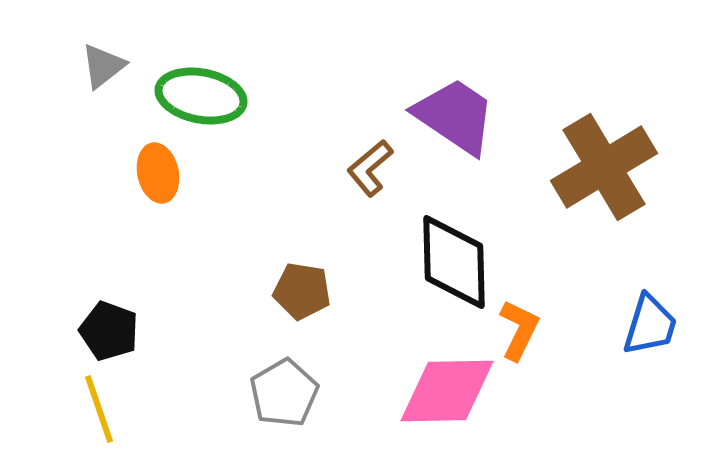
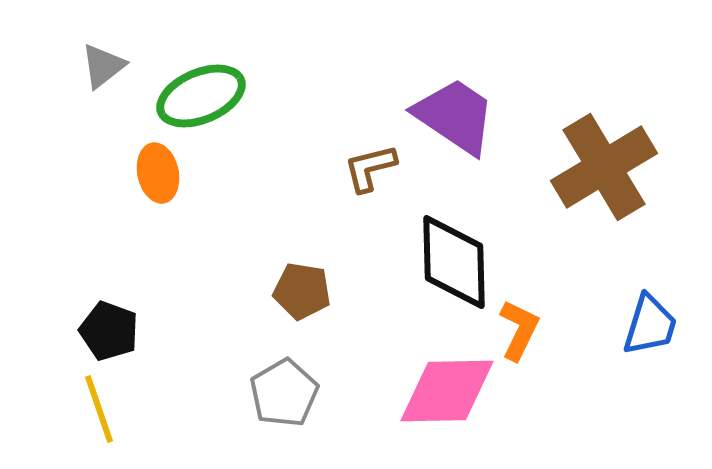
green ellipse: rotated 34 degrees counterclockwise
brown L-shape: rotated 26 degrees clockwise
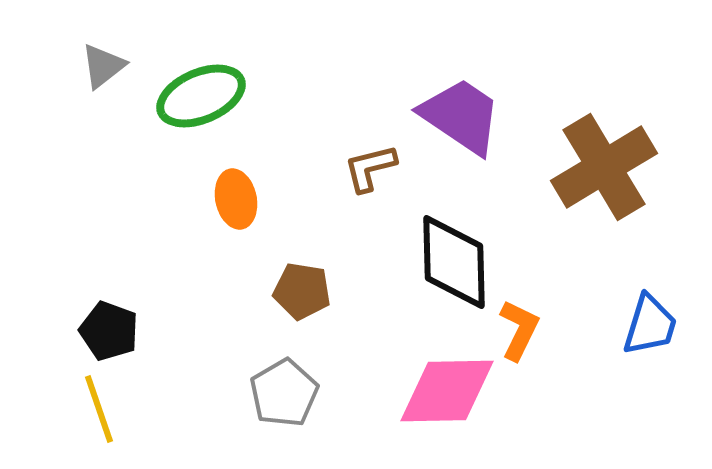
purple trapezoid: moved 6 px right
orange ellipse: moved 78 px right, 26 px down
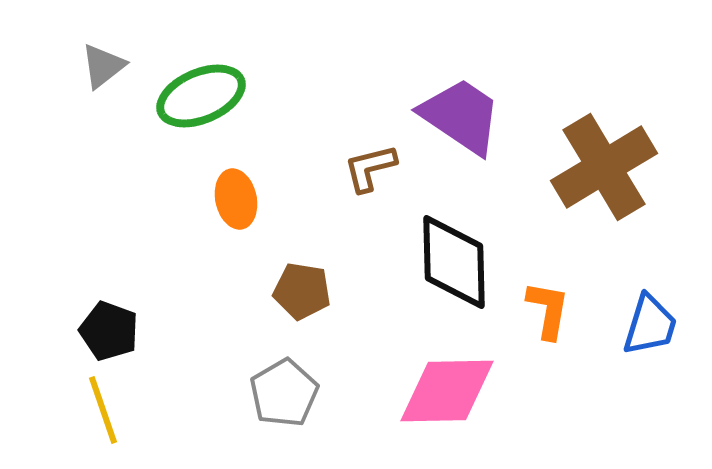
orange L-shape: moved 29 px right, 20 px up; rotated 16 degrees counterclockwise
yellow line: moved 4 px right, 1 px down
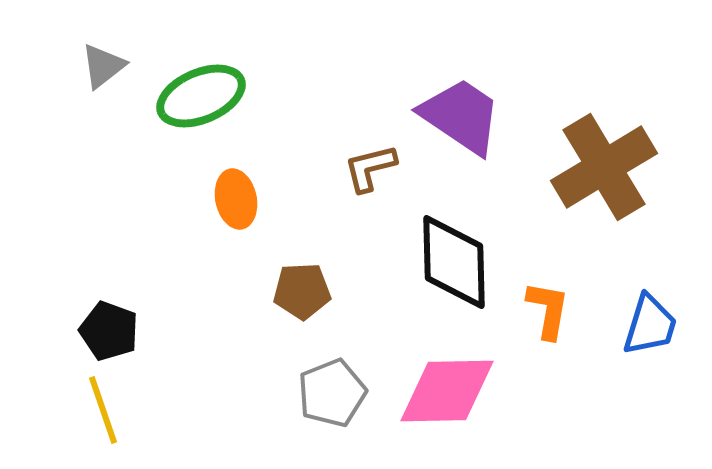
brown pentagon: rotated 12 degrees counterclockwise
gray pentagon: moved 48 px right; rotated 8 degrees clockwise
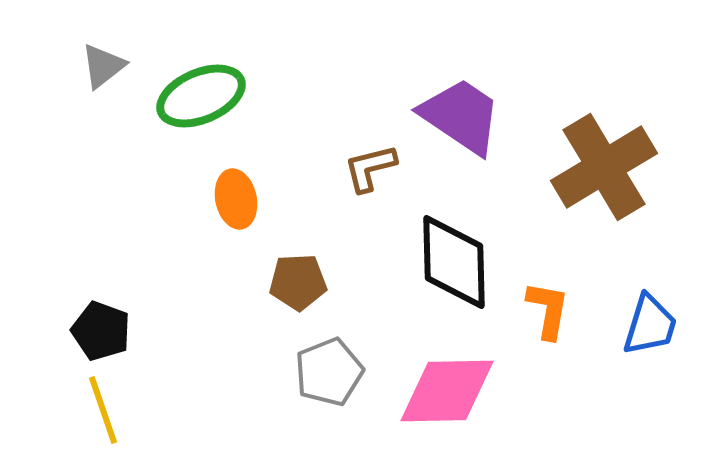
brown pentagon: moved 4 px left, 9 px up
black pentagon: moved 8 px left
gray pentagon: moved 3 px left, 21 px up
